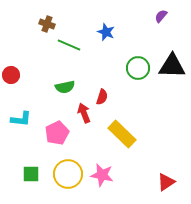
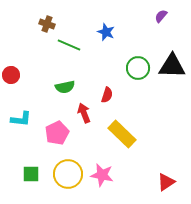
red semicircle: moved 5 px right, 2 px up
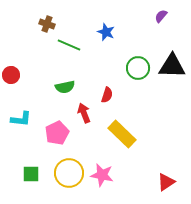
yellow circle: moved 1 px right, 1 px up
